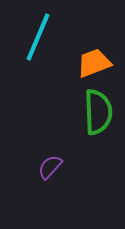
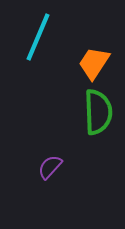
orange trapezoid: rotated 36 degrees counterclockwise
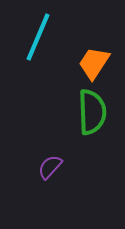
green semicircle: moved 6 px left
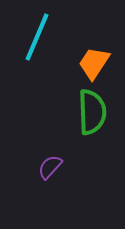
cyan line: moved 1 px left
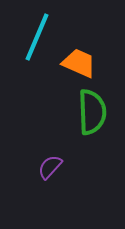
orange trapezoid: moved 15 px left; rotated 81 degrees clockwise
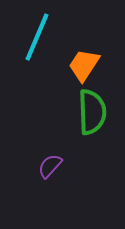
orange trapezoid: moved 5 px right, 2 px down; rotated 81 degrees counterclockwise
purple semicircle: moved 1 px up
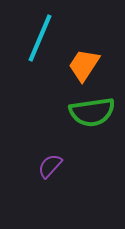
cyan line: moved 3 px right, 1 px down
green semicircle: rotated 84 degrees clockwise
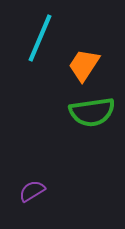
purple semicircle: moved 18 px left, 25 px down; rotated 16 degrees clockwise
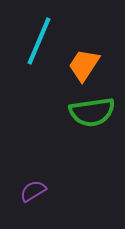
cyan line: moved 1 px left, 3 px down
purple semicircle: moved 1 px right
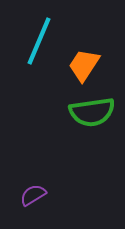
purple semicircle: moved 4 px down
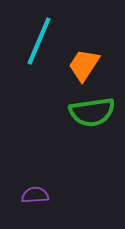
purple semicircle: moved 2 px right; rotated 28 degrees clockwise
